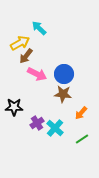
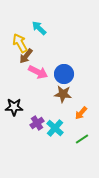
yellow arrow: rotated 90 degrees counterclockwise
pink arrow: moved 1 px right, 2 px up
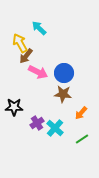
blue circle: moved 1 px up
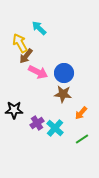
black star: moved 3 px down
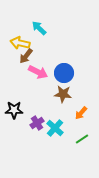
yellow arrow: rotated 48 degrees counterclockwise
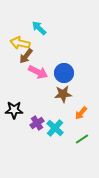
brown star: rotated 12 degrees counterclockwise
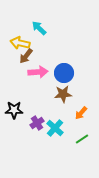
pink arrow: rotated 30 degrees counterclockwise
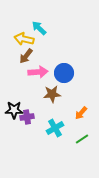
yellow arrow: moved 4 px right, 4 px up
brown star: moved 11 px left
purple cross: moved 10 px left, 6 px up; rotated 24 degrees clockwise
cyan cross: rotated 18 degrees clockwise
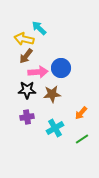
blue circle: moved 3 px left, 5 px up
black star: moved 13 px right, 20 px up
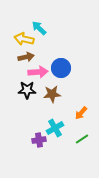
brown arrow: moved 1 px down; rotated 140 degrees counterclockwise
purple cross: moved 12 px right, 23 px down
